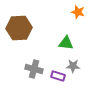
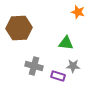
gray cross: moved 3 px up
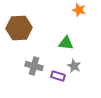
orange star: moved 1 px right, 2 px up
gray star: moved 1 px right; rotated 24 degrees clockwise
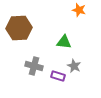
green triangle: moved 2 px left, 1 px up
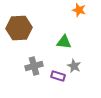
gray cross: rotated 30 degrees counterclockwise
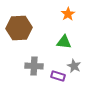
orange star: moved 11 px left, 4 px down; rotated 24 degrees clockwise
gray cross: rotated 18 degrees clockwise
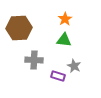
orange star: moved 3 px left, 5 px down
green triangle: moved 2 px up
gray cross: moved 6 px up
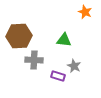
orange star: moved 20 px right, 7 px up; rotated 16 degrees counterclockwise
brown hexagon: moved 8 px down
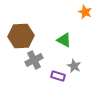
brown hexagon: moved 2 px right
green triangle: rotated 21 degrees clockwise
gray cross: rotated 30 degrees counterclockwise
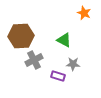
orange star: moved 1 px left, 1 px down
gray star: moved 1 px left, 2 px up; rotated 24 degrees counterclockwise
